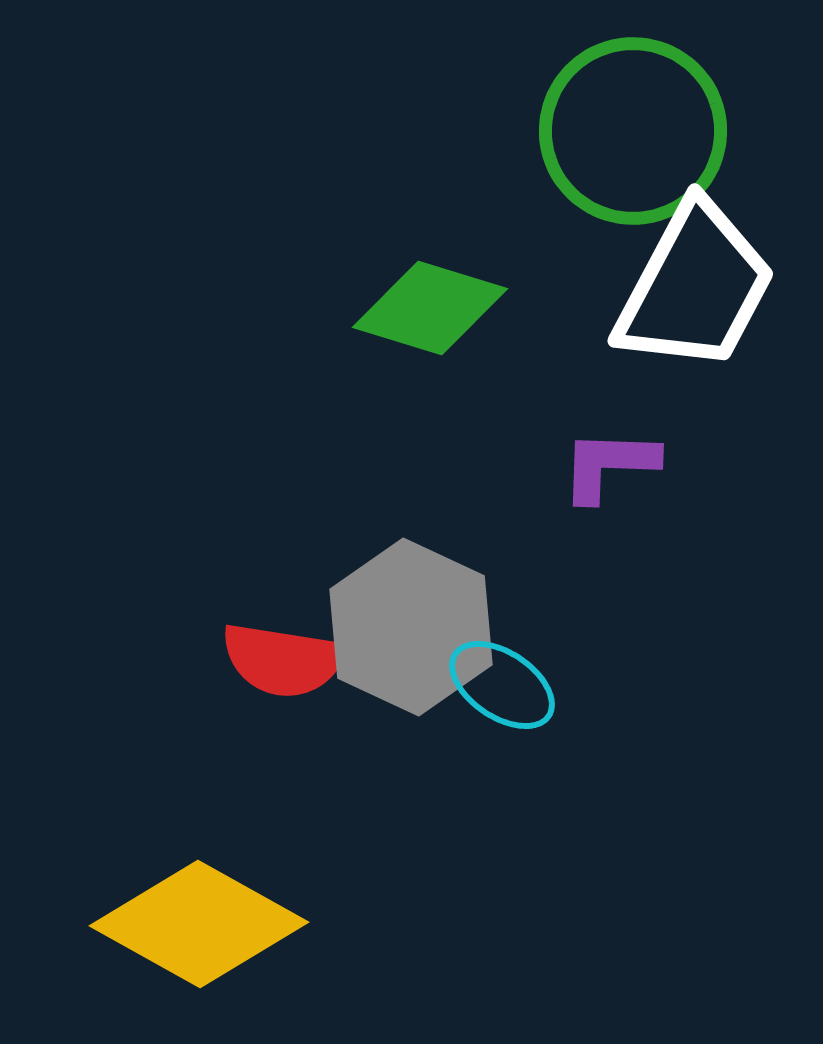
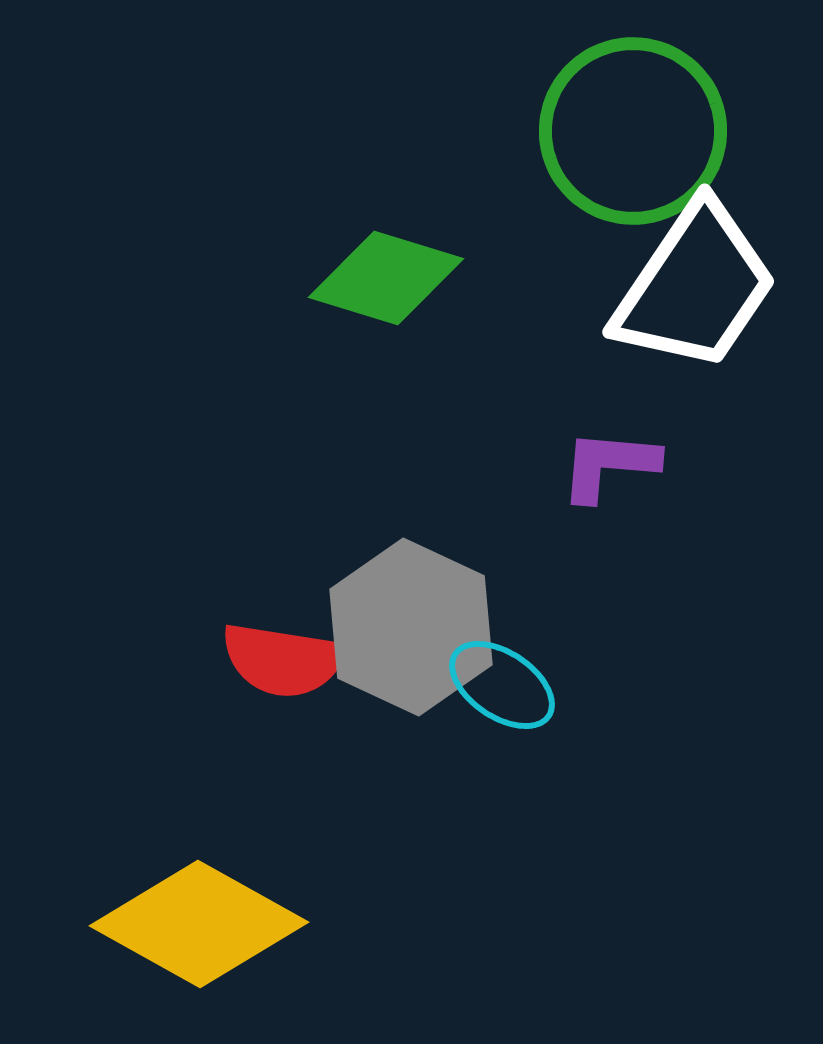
white trapezoid: rotated 6 degrees clockwise
green diamond: moved 44 px left, 30 px up
purple L-shape: rotated 3 degrees clockwise
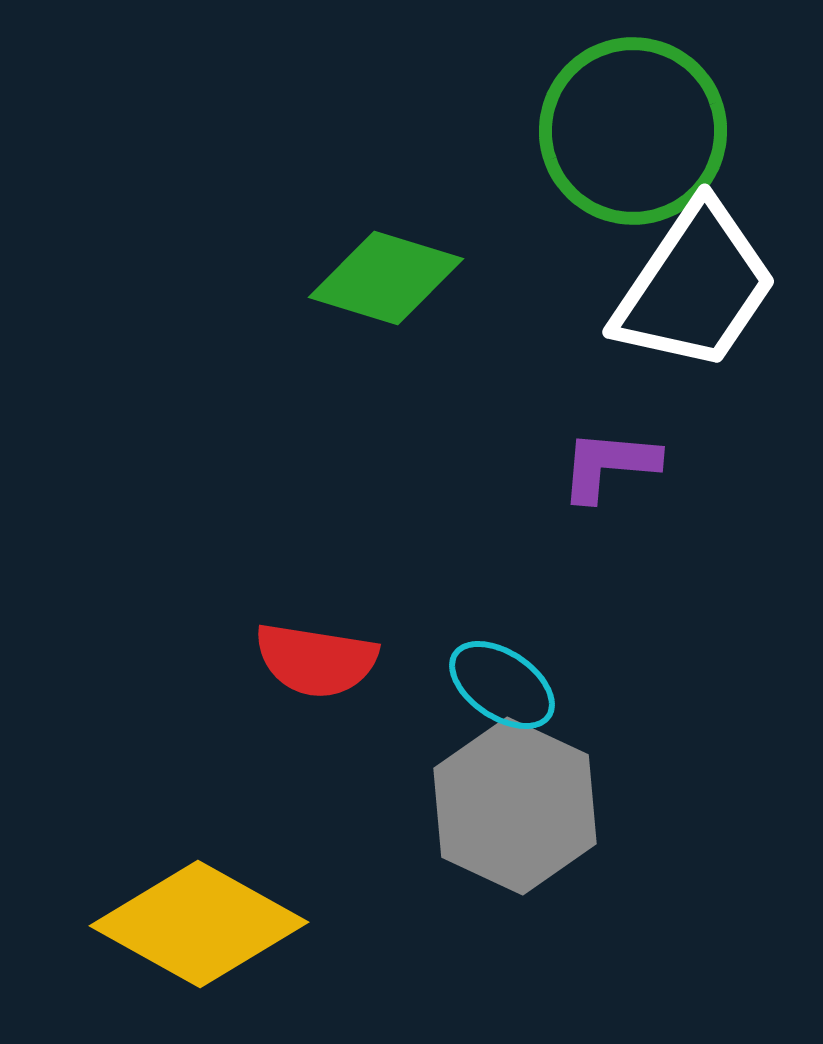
gray hexagon: moved 104 px right, 179 px down
red semicircle: moved 33 px right
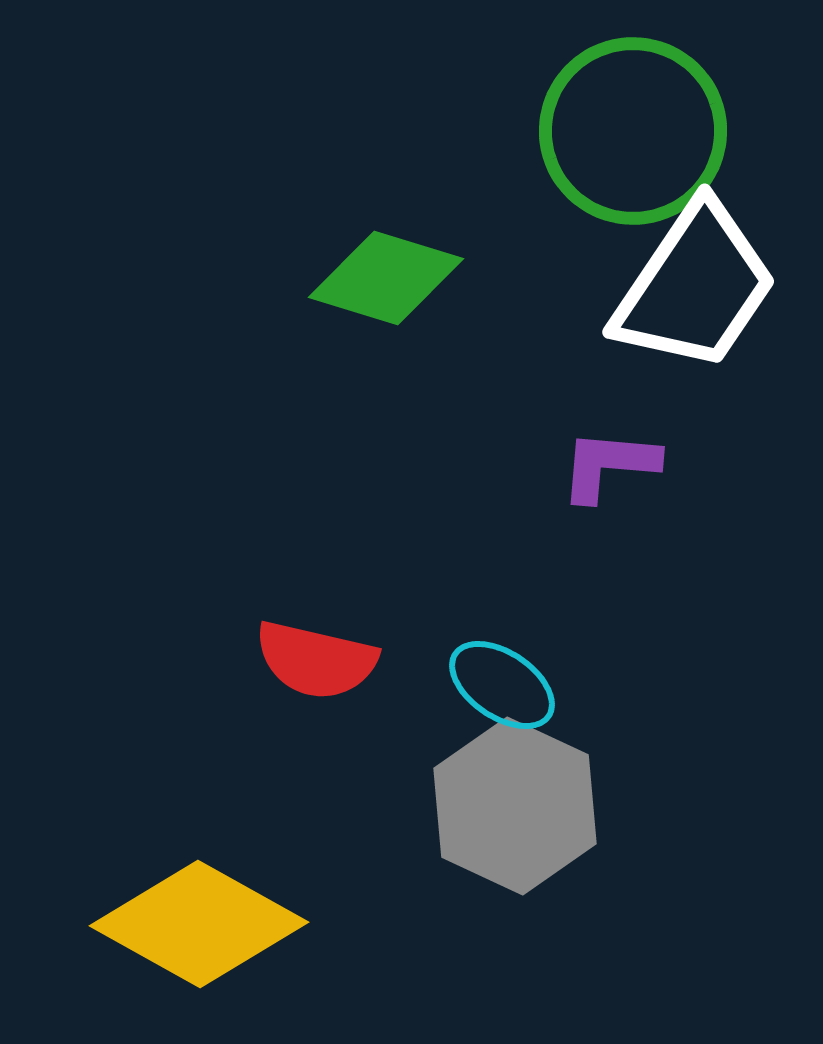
red semicircle: rotated 4 degrees clockwise
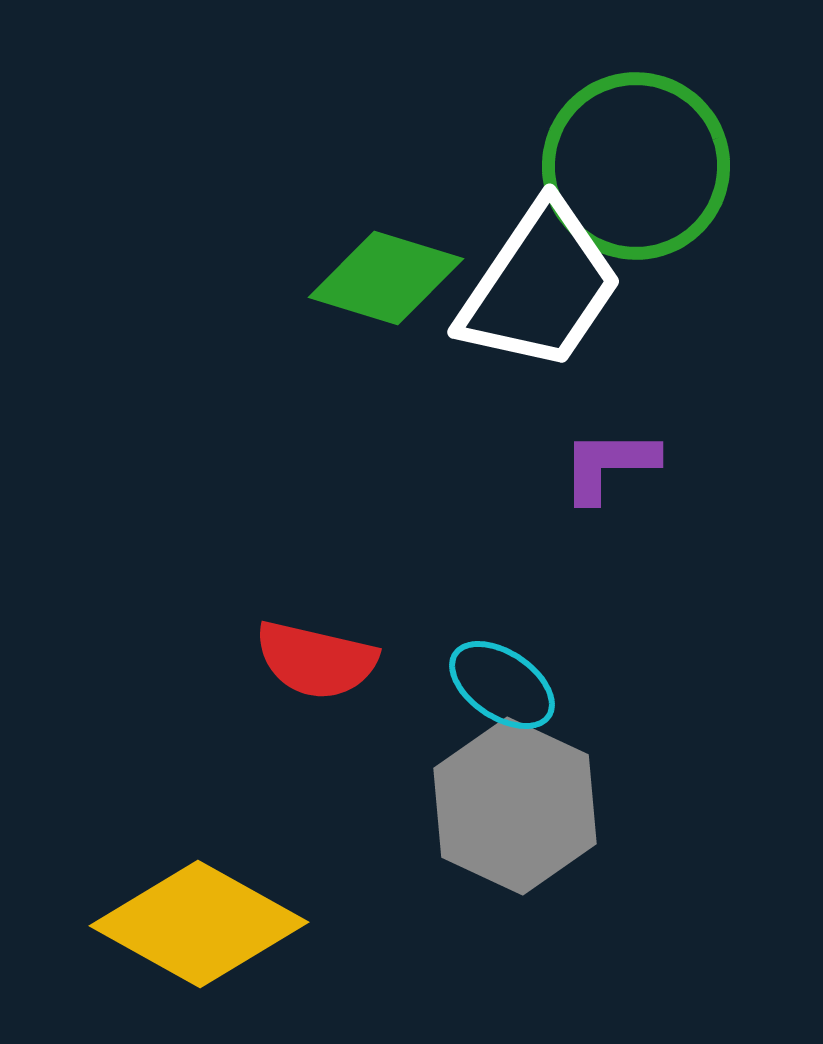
green circle: moved 3 px right, 35 px down
white trapezoid: moved 155 px left
purple L-shape: rotated 5 degrees counterclockwise
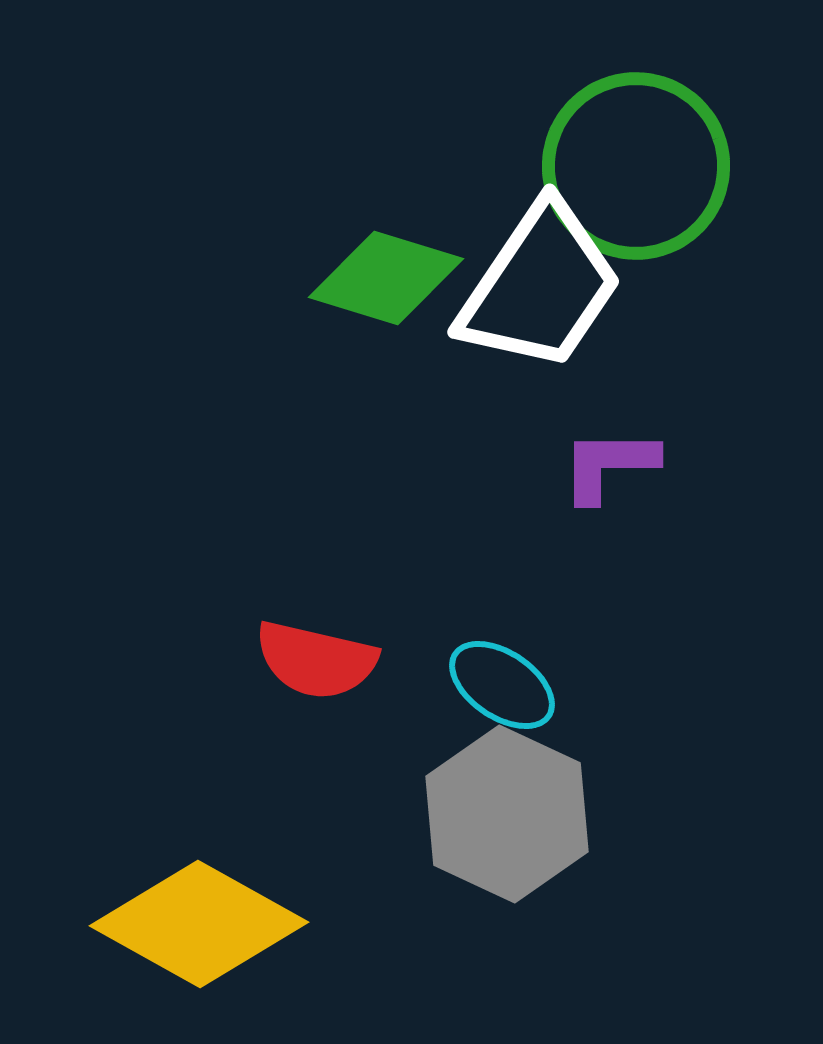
gray hexagon: moved 8 px left, 8 px down
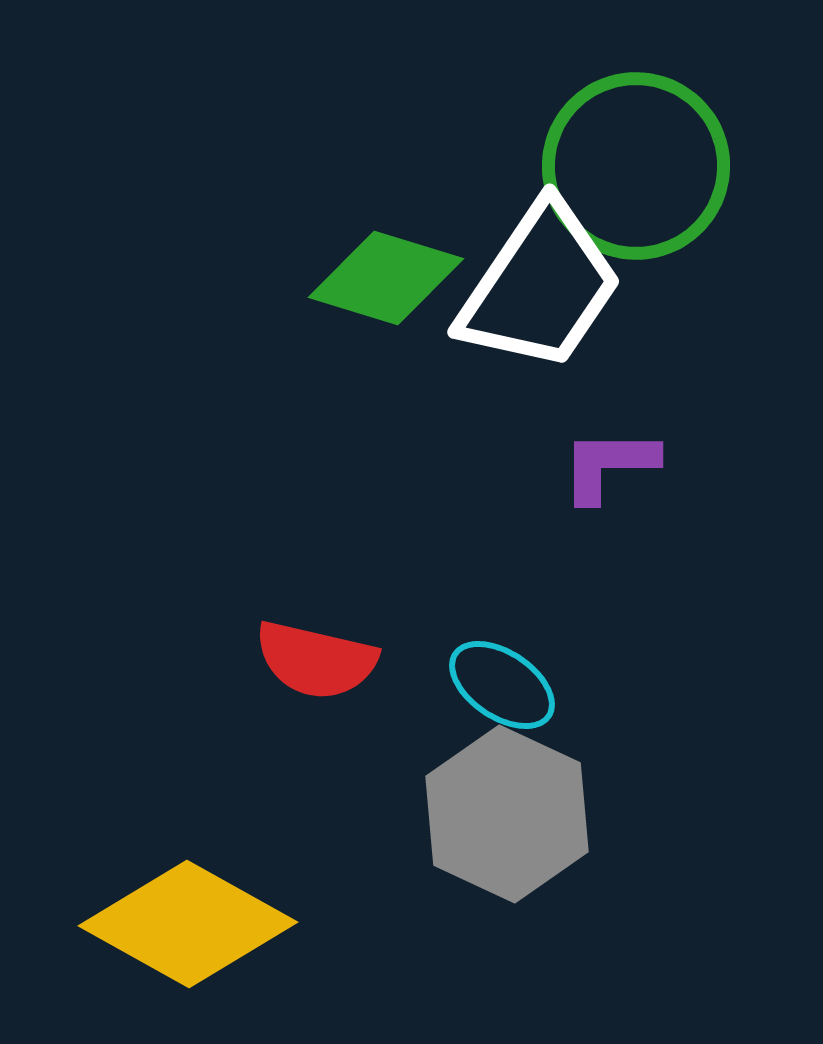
yellow diamond: moved 11 px left
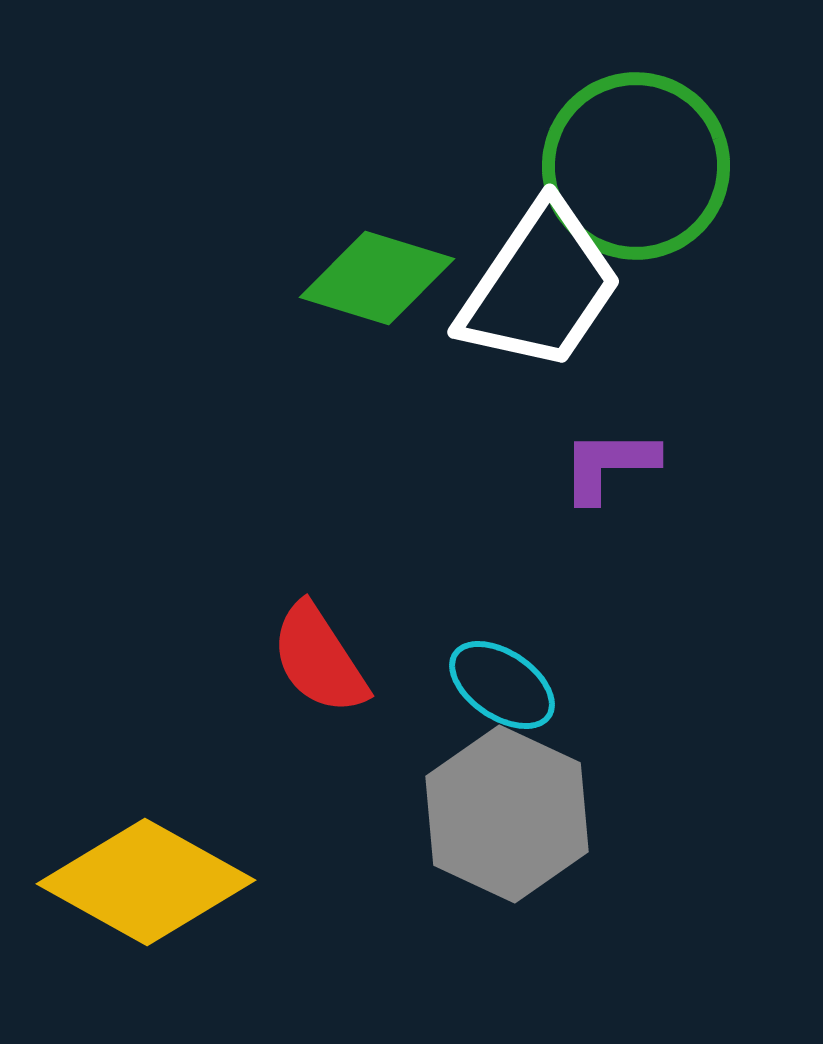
green diamond: moved 9 px left
red semicircle: moved 3 px right, 1 px up; rotated 44 degrees clockwise
yellow diamond: moved 42 px left, 42 px up
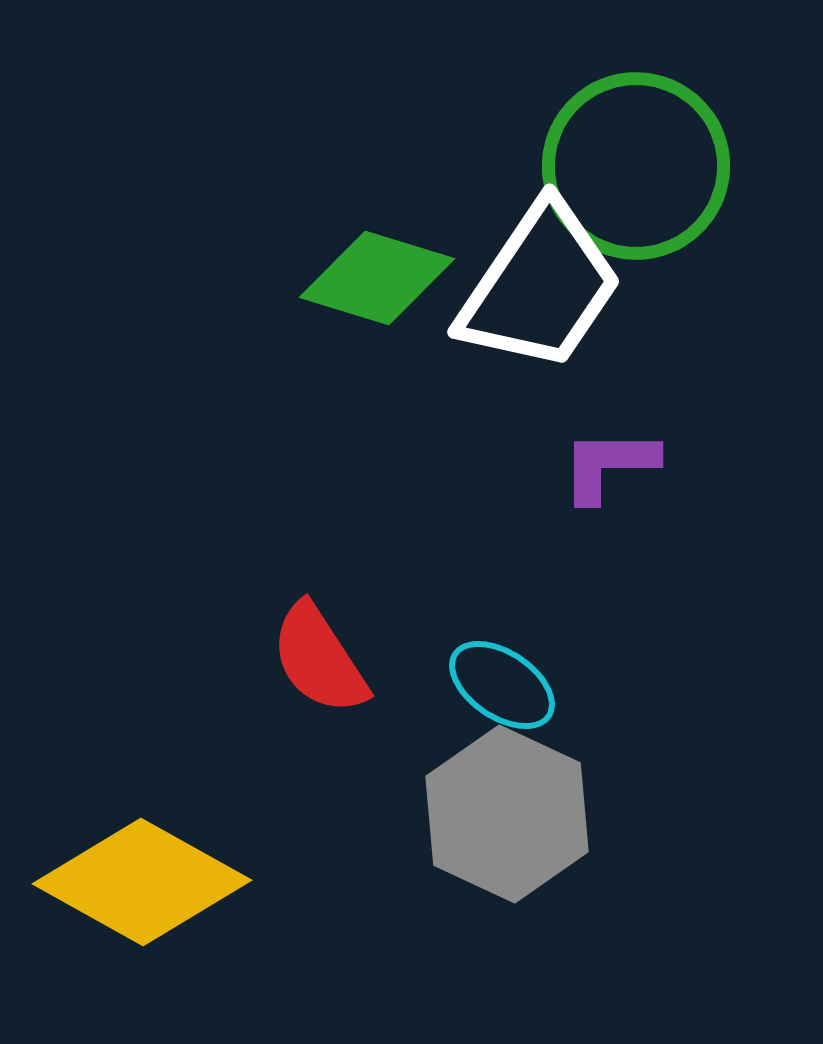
yellow diamond: moved 4 px left
